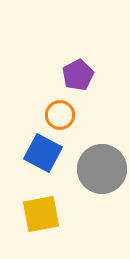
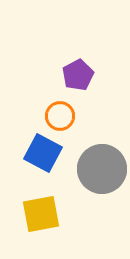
orange circle: moved 1 px down
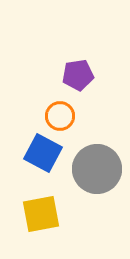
purple pentagon: rotated 20 degrees clockwise
gray circle: moved 5 px left
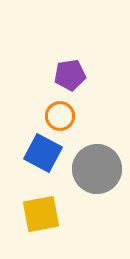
purple pentagon: moved 8 px left
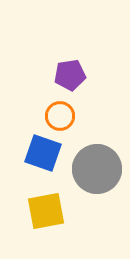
blue square: rotated 9 degrees counterclockwise
yellow square: moved 5 px right, 3 px up
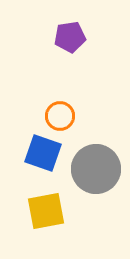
purple pentagon: moved 38 px up
gray circle: moved 1 px left
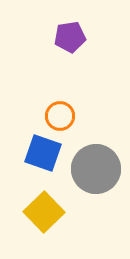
yellow square: moved 2 px left, 1 px down; rotated 33 degrees counterclockwise
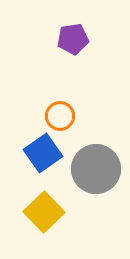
purple pentagon: moved 3 px right, 2 px down
blue square: rotated 36 degrees clockwise
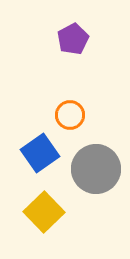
purple pentagon: rotated 20 degrees counterclockwise
orange circle: moved 10 px right, 1 px up
blue square: moved 3 px left
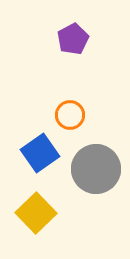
yellow square: moved 8 px left, 1 px down
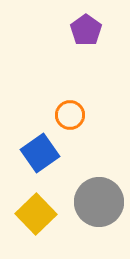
purple pentagon: moved 13 px right, 9 px up; rotated 8 degrees counterclockwise
gray circle: moved 3 px right, 33 px down
yellow square: moved 1 px down
